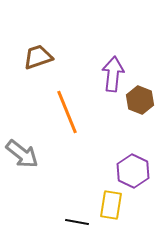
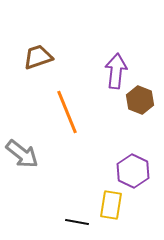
purple arrow: moved 3 px right, 3 px up
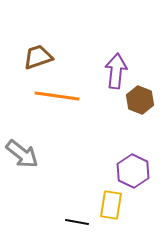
orange line: moved 10 px left, 16 px up; rotated 60 degrees counterclockwise
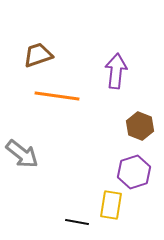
brown trapezoid: moved 2 px up
brown hexagon: moved 26 px down
purple hexagon: moved 1 px right, 1 px down; rotated 16 degrees clockwise
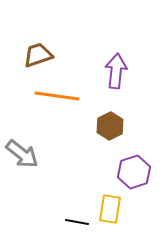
brown hexagon: moved 30 px left; rotated 12 degrees clockwise
yellow rectangle: moved 1 px left, 4 px down
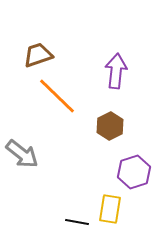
orange line: rotated 36 degrees clockwise
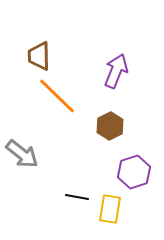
brown trapezoid: moved 1 px right, 1 px down; rotated 72 degrees counterclockwise
purple arrow: rotated 16 degrees clockwise
black line: moved 25 px up
